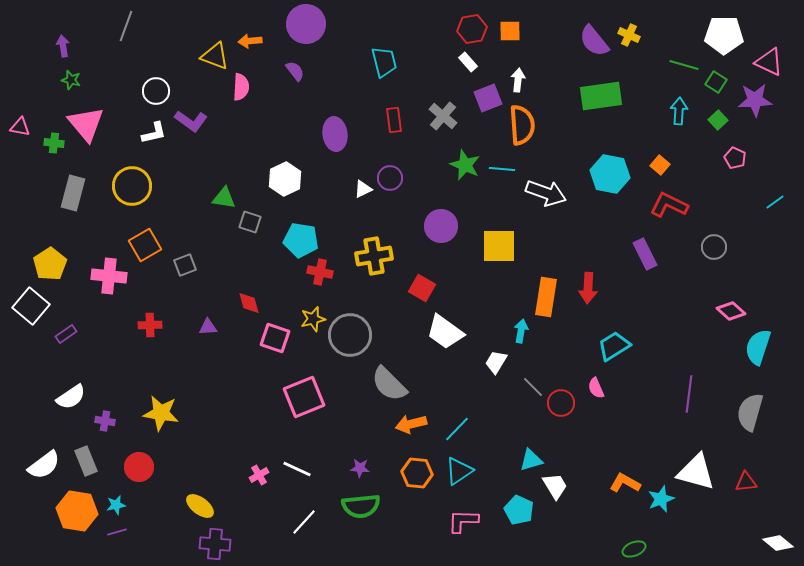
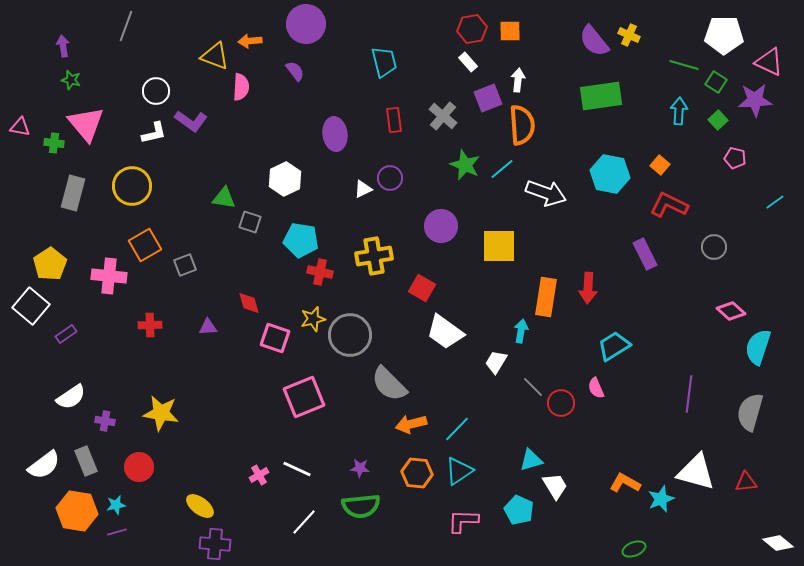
pink pentagon at (735, 158): rotated 10 degrees counterclockwise
cyan line at (502, 169): rotated 45 degrees counterclockwise
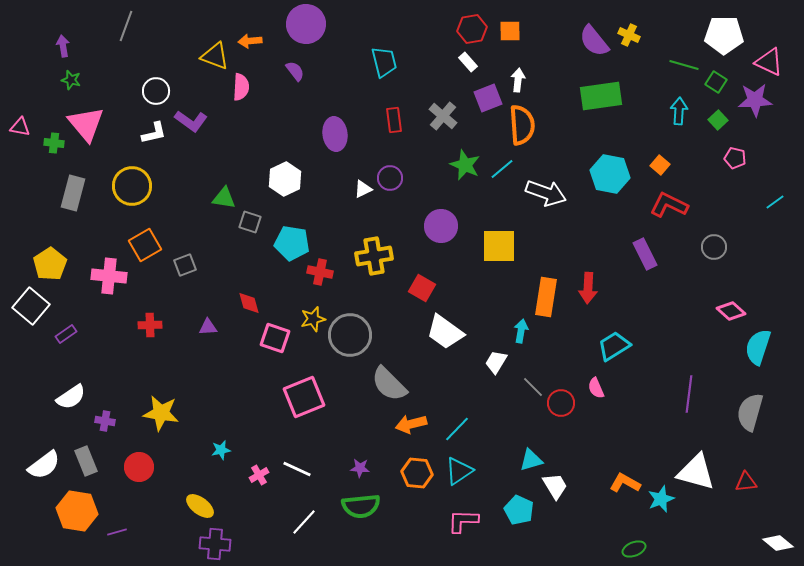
cyan pentagon at (301, 240): moved 9 px left, 3 px down
cyan star at (116, 505): moved 105 px right, 55 px up
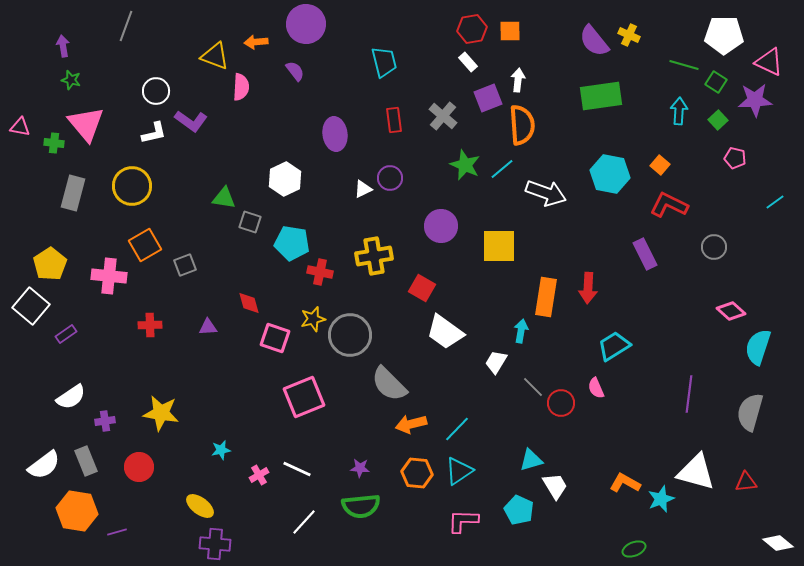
orange arrow at (250, 41): moved 6 px right, 1 px down
purple cross at (105, 421): rotated 18 degrees counterclockwise
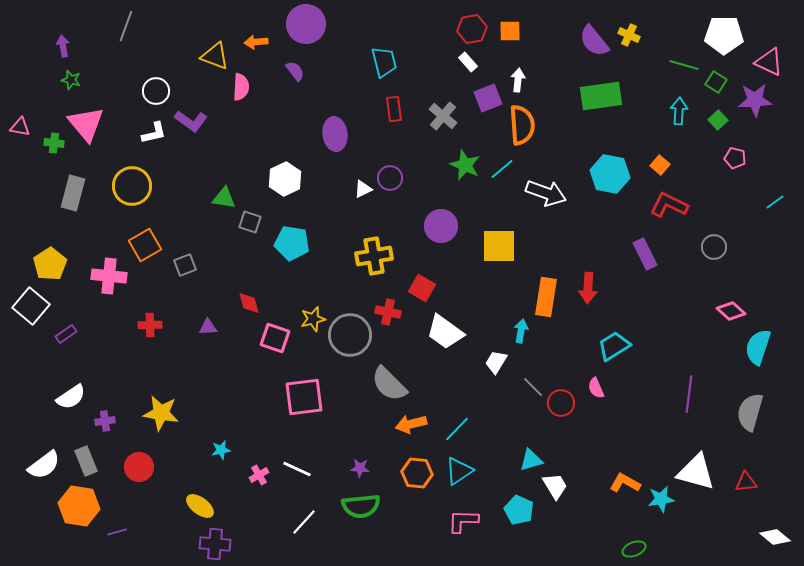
red rectangle at (394, 120): moved 11 px up
red cross at (320, 272): moved 68 px right, 40 px down
pink square at (304, 397): rotated 15 degrees clockwise
cyan star at (661, 499): rotated 12 degrees clockwise
orange hexagon at (77, 511): moved 2 px right, 5 px up
white diamond at (778, 543): moved 3 px left, 6 px up
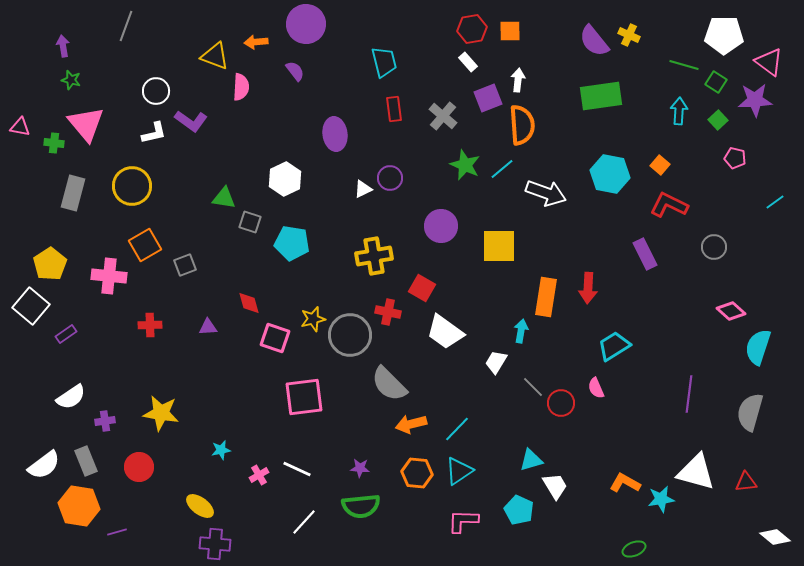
pink triangle at (769, 62): rotated 12 degrees clockwise
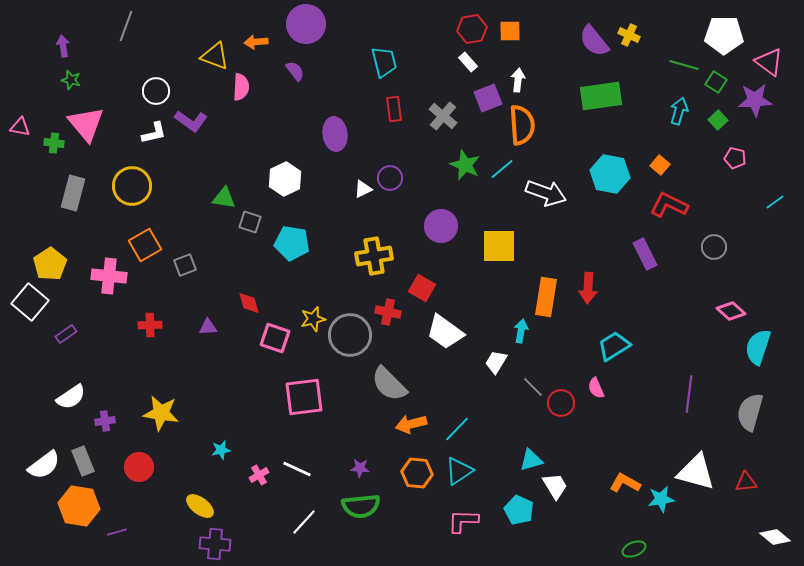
cyan arrow at (679, 111): rotated 12 degrees clockwise
white square at (31, 306): moved 1 px left, 4 px up
gray rectangle at (86, 461): moved 3 px left
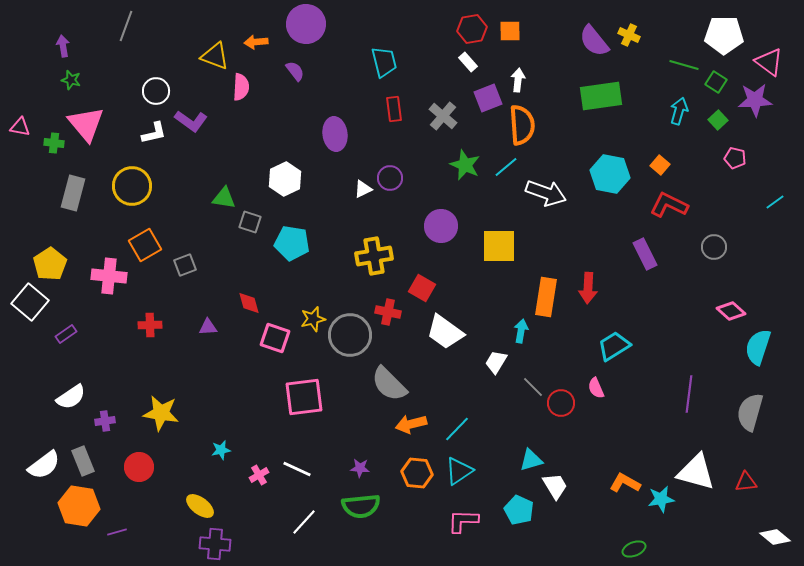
cyan line at (502, 169): moved 4 px right, 2 px up
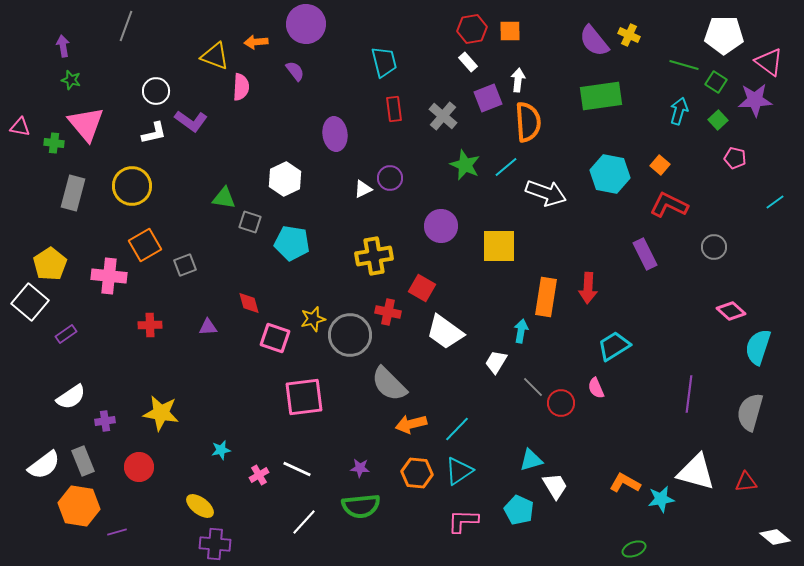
orange semicircle at (522, 125): moved 6 px right, 3 px up
